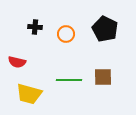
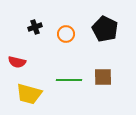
black cross: rotated 24 degrees counterclockwise
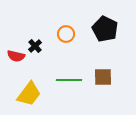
black cross: moved 19 px down; rotated 24 degrees counterclockwise
red semicircle: moved 1 px left, 6 px up
yellow trapezoid: rotated 68 degrees counterclockwise
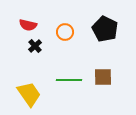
orange circle: moved 1 px left, 2 px up
red semicircle: moved 12 px right, 31 px up
yellow trapezoid: rotated 72 degrees counterclockwise
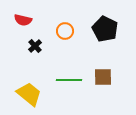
red semicircle: moved 5 px left, 5 px up
orange circle: moved 1 px up
yellow trapezoid: rotated 16 degrees counterclockwise
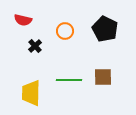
yellow trapezoid: moved 2 px right, 1 px up; rotated 128 degrees counterclockwise
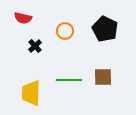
red semicircle: moved 2 px up
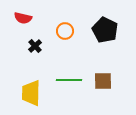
black pentagon: moved 1 px down
brown square: moved 4 px down
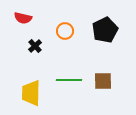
black pentagon: rotated 20 degrees clockwise
